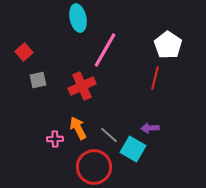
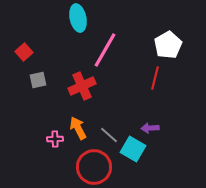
white pentagon: rotated 8 degrees clockwise
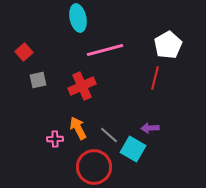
pink line: rotated 45 degrees clockwise
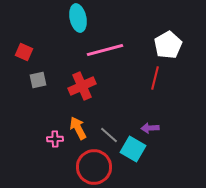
red square: rotated 24 degrees counterclockwise
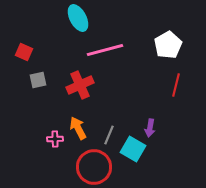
cyan ellipse: rotated 16 degrees counterclockwise
red line: moved 21 px right, 7 px down
red cross: moved 2 px left, 1 px up
purple arrow: rotated 78 degrees counterclockwise
gray line: rotated 72 degrees clockwise
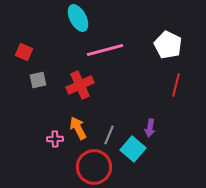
white pentagon: rotated 16 degrees counterclockwise
cyan square: rotated 10 degrees clockwise
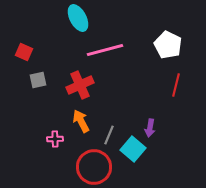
orange arrow: moved 3 px right, 7 px up
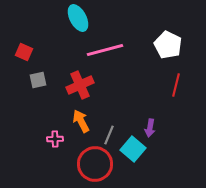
red circle: moved 1 px right, 3 px up
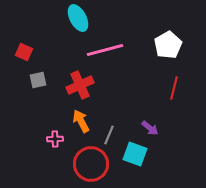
white pentagon: rotated 16 degrees clockwise
red line: moved 2 px left, 3 px down
purple arrow: rotated 60 degrees counterclockwise
cyan square: moved 2 px right, 5 px down; rotated 20 degrees counterclockwise
red circle: moved 4 px left
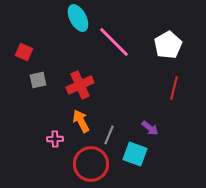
pink line: moved 9 px right, 8 px up; rotated 60 degrees clockwise
